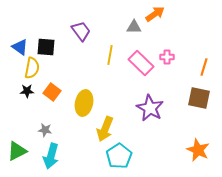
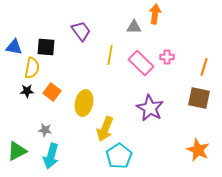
orange arrow: rotated 48 degrees counterclockwise
blue triangle: moved 6 px left; rotated 24 degrees counterclockwise
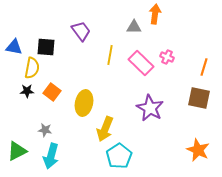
pink cross: rotated 24 degrees clockwise
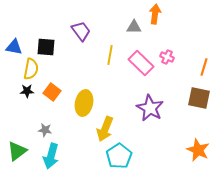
yellow semicircle: moved 1 px left, 1 px down
green triangle: rotated 10 degrees counterclockwise
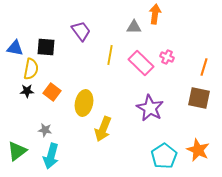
blue triangle: moved 1 px right, 1 px down
yellow arrow: moved 2 px left
cyan pentagon: moved 45 px right
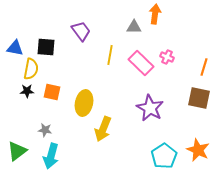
orange square: rotated 24 degrees counterclockwise
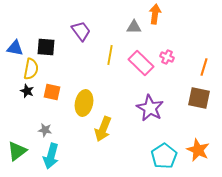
black star: rotated 24 degrees clockwise
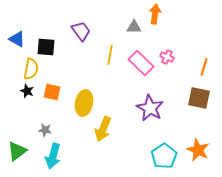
blue triangle: moved 2 px right, 9 px up; rotated 18 degrees clockwise
cyan arrow: moved 2 px right
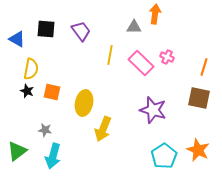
black square: moved 18 px up
purple star: moved 3 px right, 2 px down; rotated 12 degrees counterclockwise
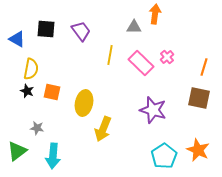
pink cross: rotated 24 degrees clockwise
gray star: moved 8 px left, 2 px up
cyan arrow: rotated 10 degrees counterclockwise
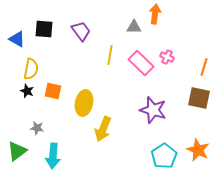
black square: moved 2 px left
pink cross: rotated 24 degrees counterclockwise
orange square: moved 1 px right, 1 px up
